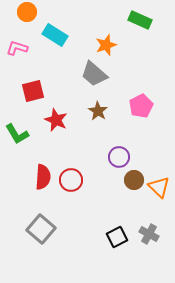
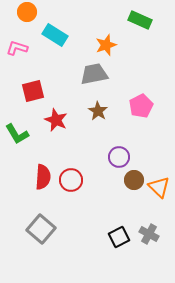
gray trapezoid: rotated 128 degrees clockwise
black square: moved 2 px right
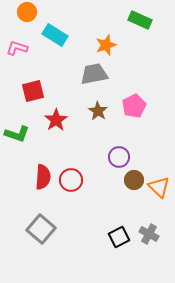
pink pentagon: moved 7 px left
red star: rotated 15 degrees clockwise
green L-shape: rotated 40 degrees counterclockwise
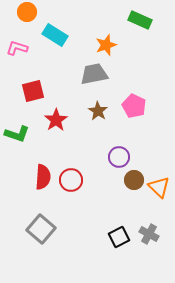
pink pentagon: rotated 20 degrees counterclockwise
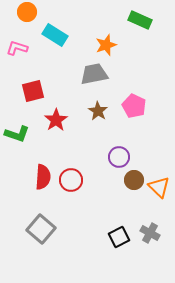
gray cross: moved 1 px right, 1 px up
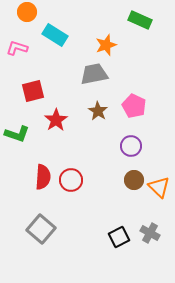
purple circle: moved 12 px right, 11 px up
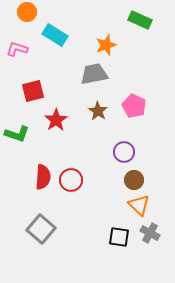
pink L-shape: moved 1 px down
purple circle: moved 7 px left, 6 px down
orange triangle: moved 20 px left, 18 px down
black square: rotated 35 degrees clockwise
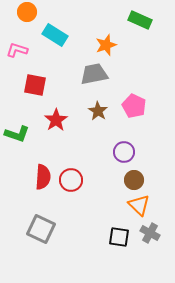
pink L-shape: moved 1 px down
red square: moved 2 px right, 6 px up; rotated 25 degrees clockwise
gray square: rotated 16 degrees counterclockwise
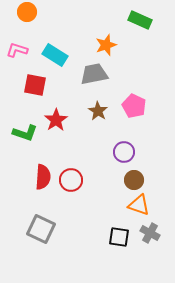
cyan rectangle: moved 20 px down
green L-shape: moved 8 px right, 1 px up
orange triangle: rotated 25 degrees counterclockwise
